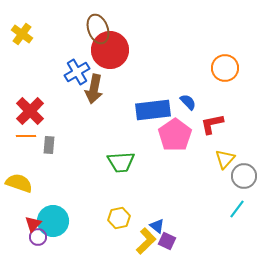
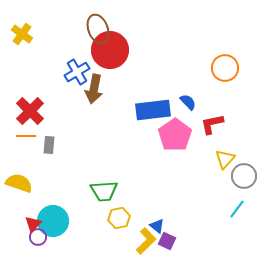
green trapezoid: moved 17 px left, 29 px down
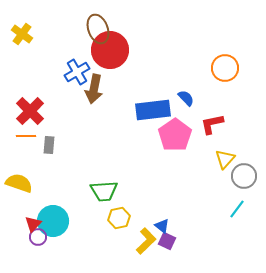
blue semicircle: moved 2 px left, 4 px up
blue triangle: moved 5 px right
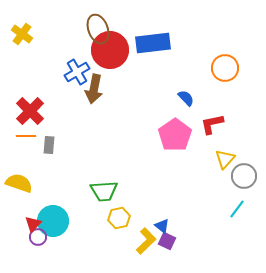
blue rectangle: moved 67 px up
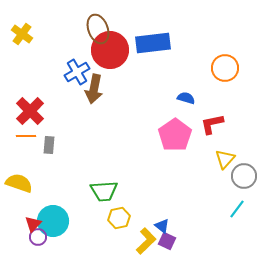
blue semicircle: rotated 30 degrees counterclockwise
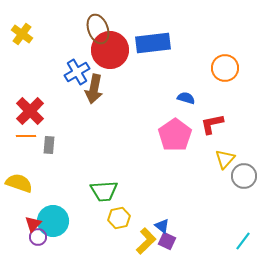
cyan line: moved 6 px right, 32 px down
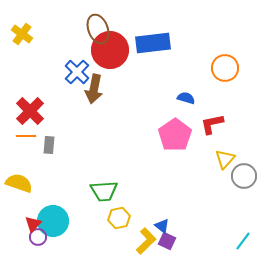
blue cross: rotated 15 degrees counterclockwise
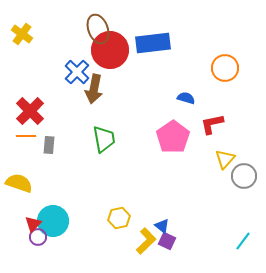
pink pentagon: moved 2 px left, 2 px down
green trapezoid: moved 52 px up; rotated 96 degrees counterclockwise
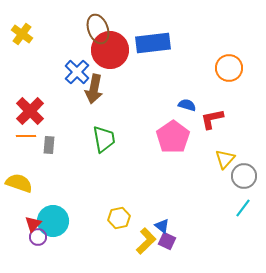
orange circle: moved 4 px right
blue semicircle: moved 1 px right, 7 px down
red L-shape: moved 5 px up
cyan line: moved 33 px up
